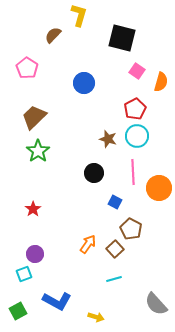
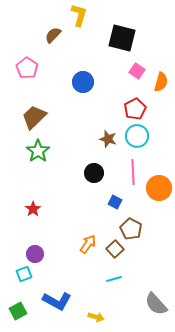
blue circle: moved 1 px left, 1 px up
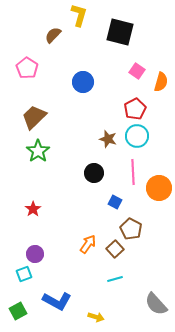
black square: moved 2 px left, 6 px up
cyan line: moved 1 px right
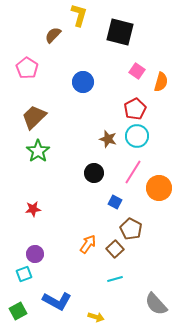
pink line: rotated 35 degrees clockwise
red star: rotated 28 degrees clockwise
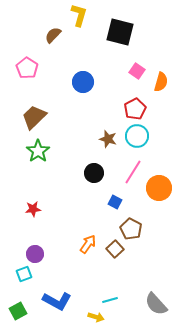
cyan line: moved 5 px left, 21 px down
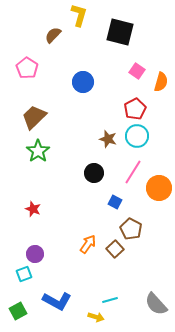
red star: rotated 28 degrees clockwise
